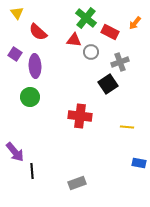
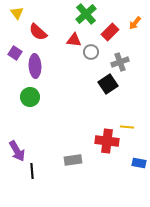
green cross: moved 4 px up; rotated 10 degrees clockwise
red rectangle: rotated 72 degrees counterclockwise
purple square: moved 1 px up
red cross: moved 27 px right, 25 px down
purple arrow: moved 2 px right, 1 px up; rotated 10 degrees clockwise
gray rectangle: moved 4 px left, 23 px up; rotated 12 degrees clockwise
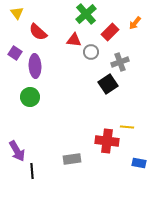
gray rectangle: moved 1 px left, 1 px up
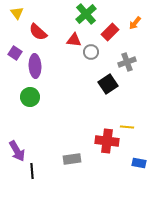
gray cross: moved 7 px right
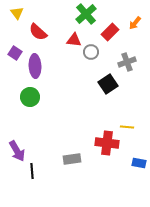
red cross: moved 2 px down
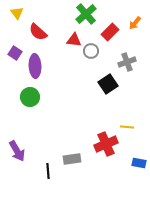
gray circle: moved 1 px up
red cross: moved 1 px left, 1 px down; rotated 30 degrees counterclockwise
black line: moved 16 px right
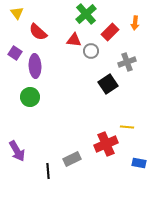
orange arrow: rotated 32 degrees counterclockwise
gray rectangle: rotated 18 degrees counterclockwise
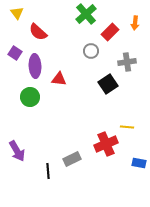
red triangle: moved 15 px left, 39 px down
gray cross: rotated 12 degrees clockwise
